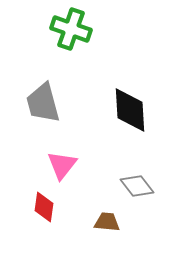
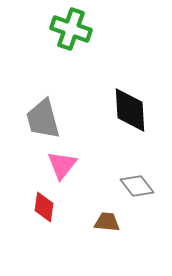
gray trapezoid: moved 16 px down
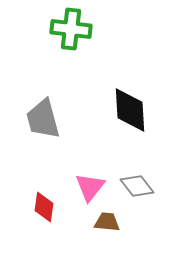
green cross: rotated 12 degrees counterclockwise
pink triangle: moved 28 px right, 22 px down
